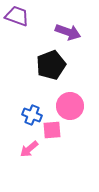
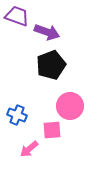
purple arrow: moved 21 px left
blue cross: moved 15 px left
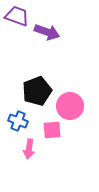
black pentagon: moved 14 px left, 26 px down
blue cross: moved 1 px right, 6 px down
pink arrow: rotated 42 degrees counterclockwise
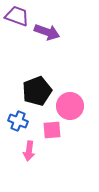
pink arrow: moved 2 px down
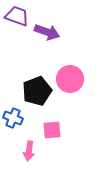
pink circle: moved 27 px up
blue cross: moved 5 px left, 3 px up
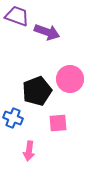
pink square: moved 6 px right, 7 px up
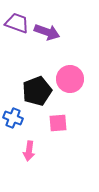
purple trapezoid: moved 7 px down
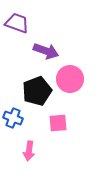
purple arrow: moved 1 px left, 19 px down
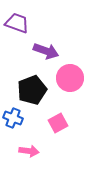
pink circle: moved 1 px up
black pentagon: moved 5 px left, 1 px up
pink square: rotated 24 degrees counterclockwise
pink arrow: rotated 90 degrees counterclockwise
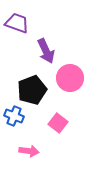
purple arrow: rotated 45 degrees clockwise
blue cross: moved 1 px right, 2 px up
pink square: rotated 24 degrees counterclockwise
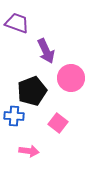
pink circle: moved 1 px right
black pentagon: moved 1 px down
blue cross: rotated 18 degrees counterclockwise
